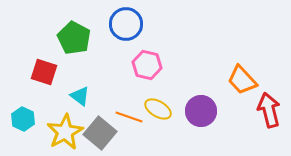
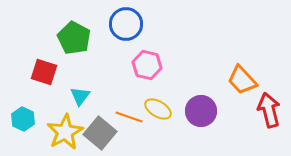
cyan triangle: rotated 30 degrees clockwise
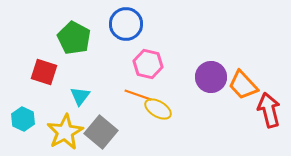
pink hexagon: moved 1 px right, 1 px up
orange trapezoid: moved 1 px right, 5 px down
purple circle: moved 10 px right, 34 px up
orange line: moved 9 px right, 22 px up
gray square: moved 1 px right, 1 px up
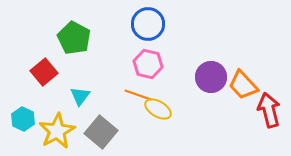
blue circle: moved 22 px right
red square: rotated 32 degrees clockwise
yellow star: moved 8 px left, 1 px up
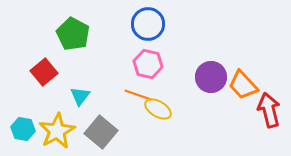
green pentagon: moved 1 px left, 4 px up
cyan hexagon: moved 10 px down; rotated 15 degrees counterclockwise
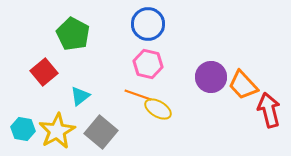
cyan triangle: rotated 15 degrees clockwise
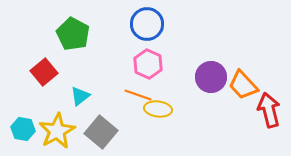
blue circle: moved 1 px left
pink hexagon: rotated 12 degrees clockwise
yellow ellipse: rotated 24 degrees counterclockwise
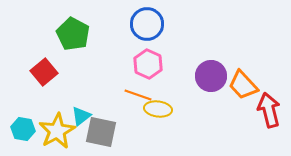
purple circle: moved 1 px up
cyan triangle: moved 1 px right, 20 px down
gray square: rotated 28 degrees counterclockwise
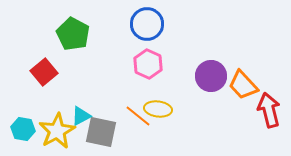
orange line: moved 21 px down; rotated 20 degrees clockwise
cyan triangle: rotated 10 degrees clockwise
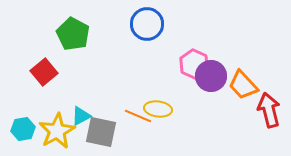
pink hexagon: moved 46 px right
orange line: rotated 16 degrees counterclockwise
cyan hexagon: rotated 20 degrees counterclockwise
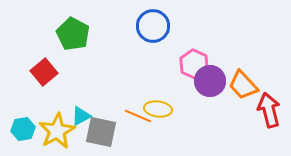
blue circle: moved 6 px right, 2 px down
purple circle: moved 1 px left, 5 px down
